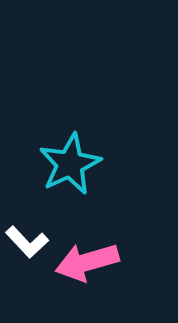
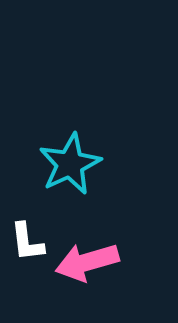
white L-shape: rotated 36 degrees clockwise
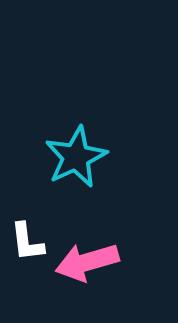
cyan star: moved 6 px right, 7 px up
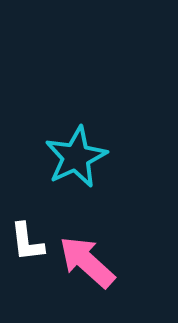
pink arrow: rotated 58 degrees clockwise
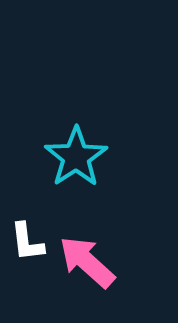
cyan star: rotated 8 degrees counterclockwise
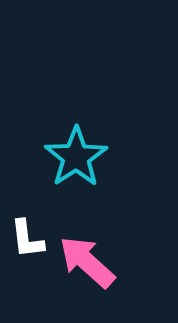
white L-shape: moved 3 px up
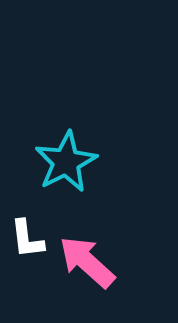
cyan star: moved 10 px left, 5 px down; rotated 6 degrees clockwise
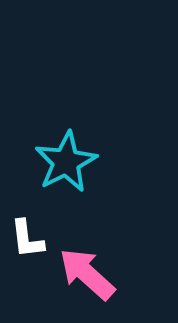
pink arrow: moved 12 px down
